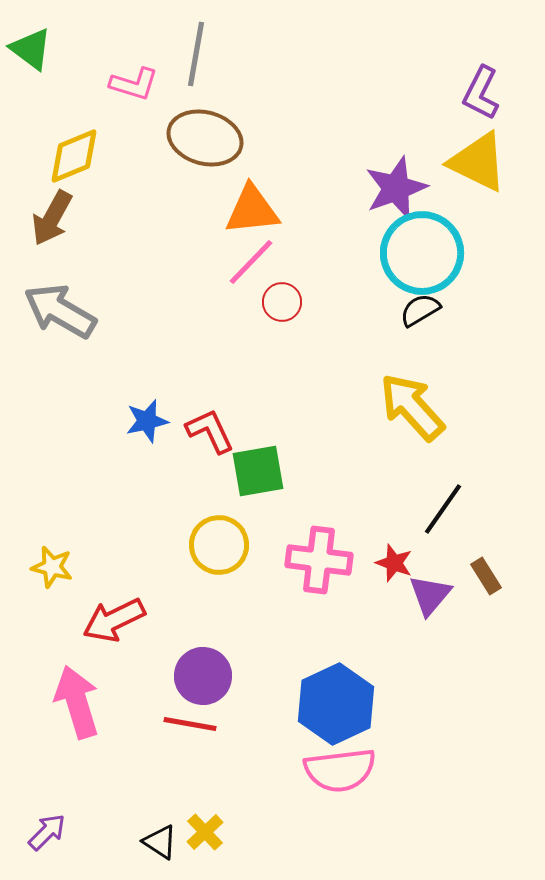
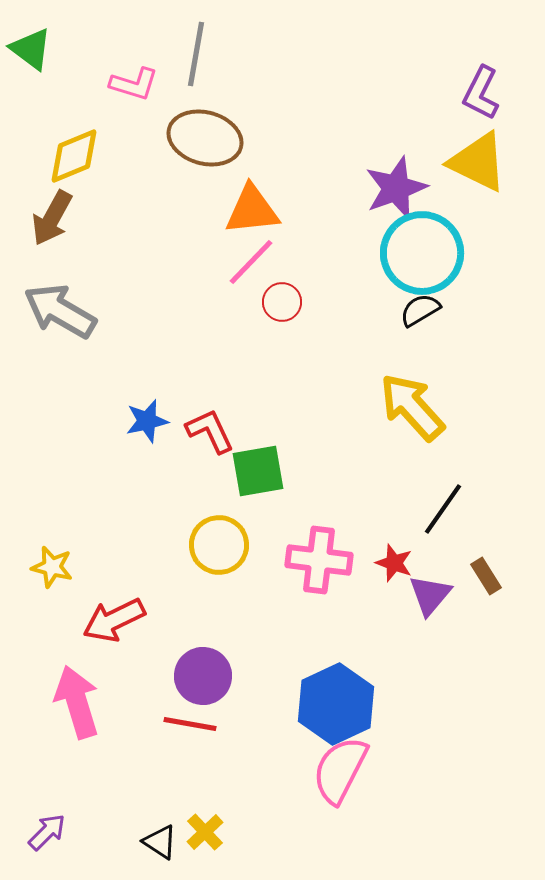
pink semicircle: rotated 124 degrees clockwise
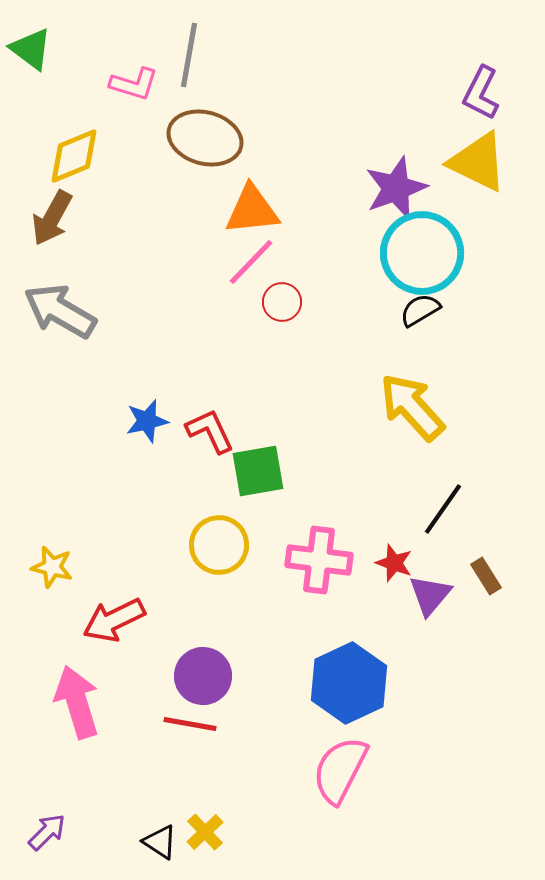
gray line: moved 7 px left, 1 px down
blue hexagon: moved 13 px right, 21 px up
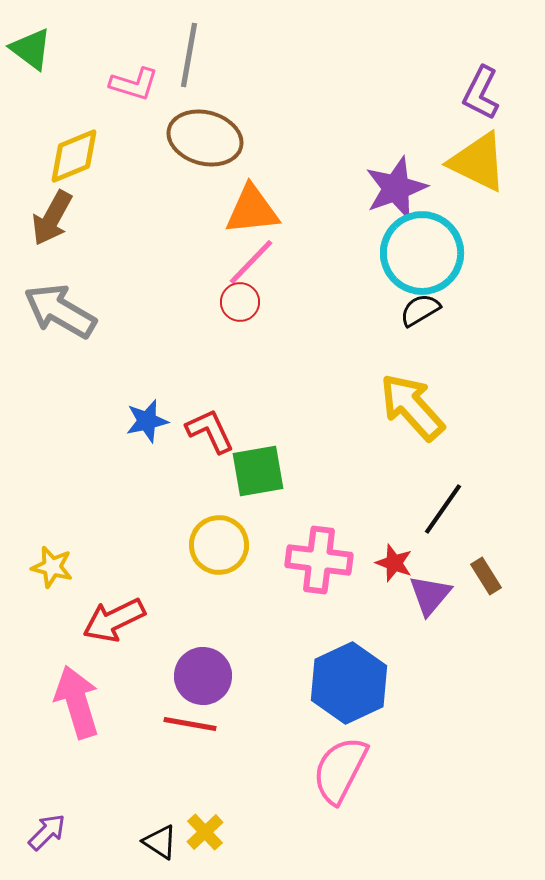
red circle: moved 42 px left
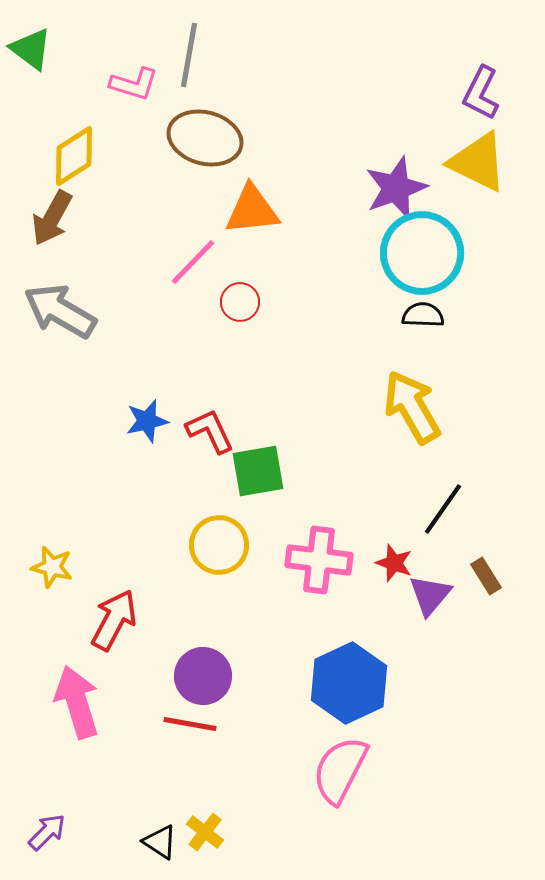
yellow diamond: rotated 10 degrees counterclockwise
pink line: moved 58 px left
black semicircle: moved 3 px right, 5 px down; rotated 33 degrees clockwise
yellow arrow: rotated 12 degrees clockwise
red arrow: rotated 144 degrees clockwise
yellow cross: rotated 9 degrees counterclockwise
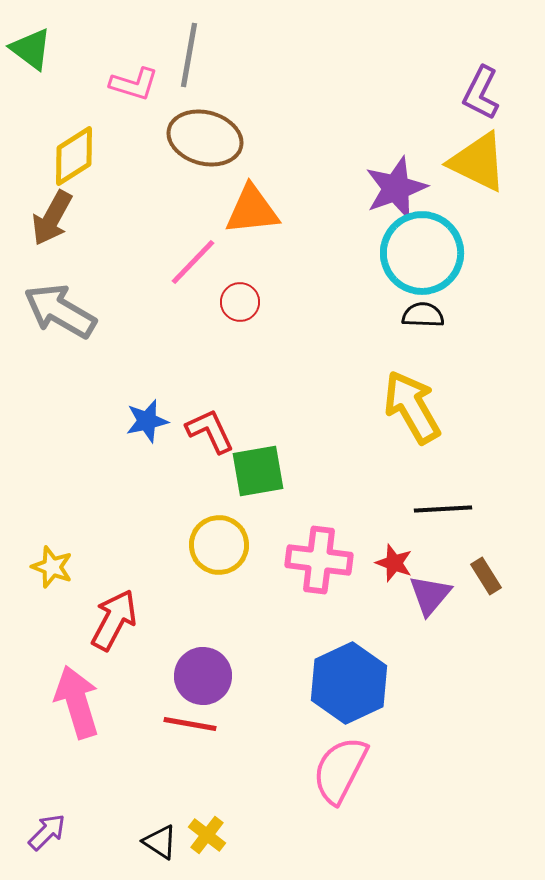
black line: rotated 52 degrees clockwise
yellow star: rotated 6 degrees clockwise
yellow cross: moved 2 px right, 3 px down
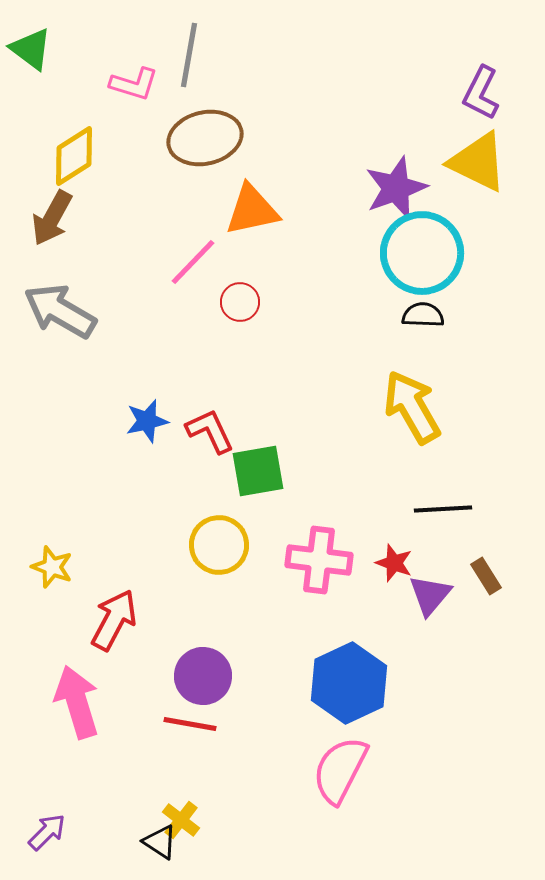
brown ellipse: rotated 28 degrees counterclockwise
orange triangle: rotated 6 degrees counterclockwise
yellow cross: moved 26 px left, 15 px up
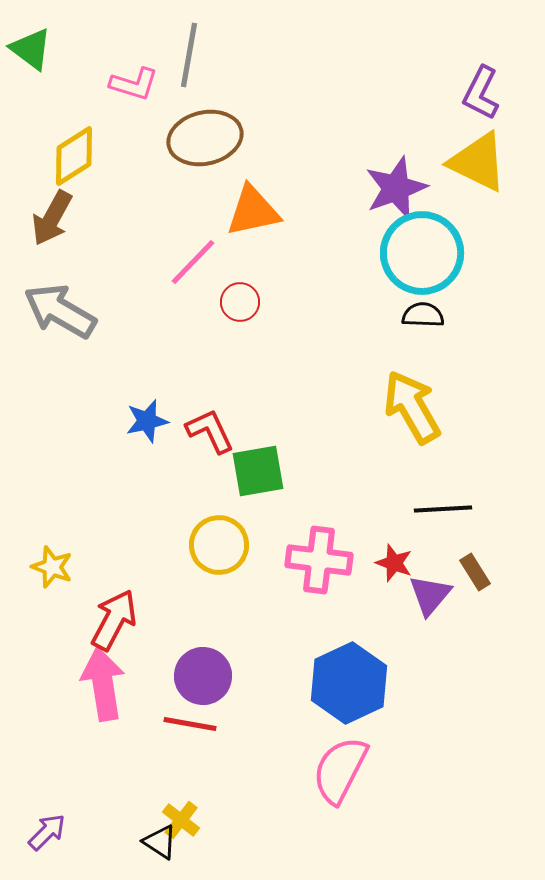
orange triangle: moved 1 px right, 1 px down
brown rectangle: moved 11 px left, 4 px up
pink arrow: moved 26 px right, 18 px up; rotated 8 degrees clockwise
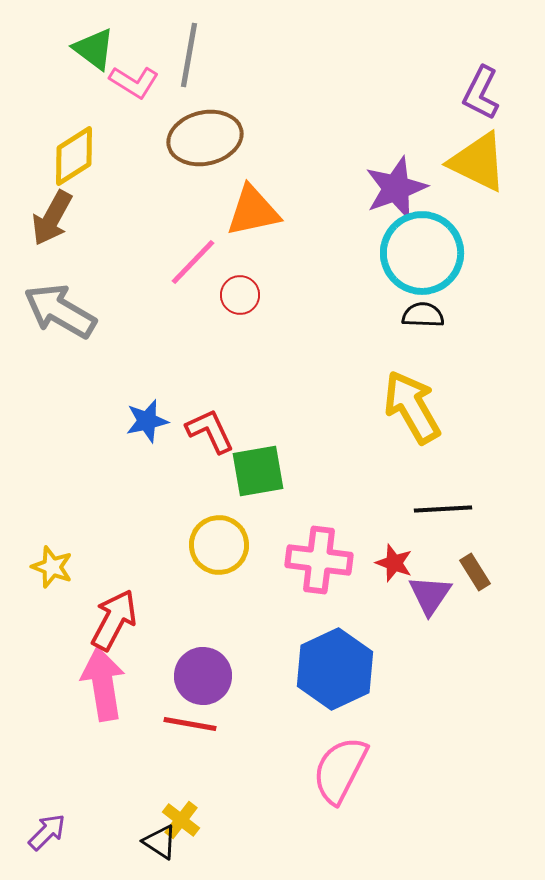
green triangle: moved 63 px right
pink L-shape: moved 2 px up; rotated 15 degrees clockwise
red circle: moved 7 px up
purple triangle: rotated 6 degrees counterclockwise
blue hexagon: moved 14 px left, 14 px up
